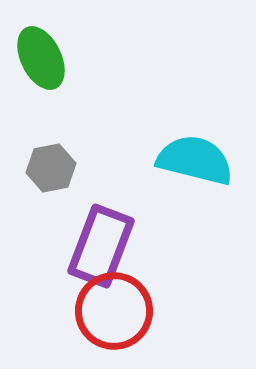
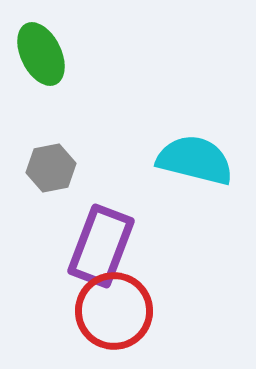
green ellipse: moved 4 px up
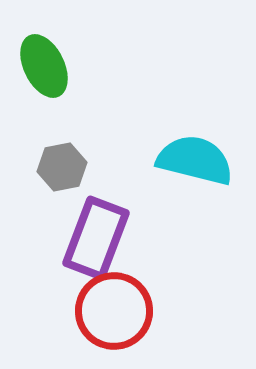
green ellipse: moved 3 px right, 12 px down
gray hexagon: moved 11 px right, 1 px up
purple rectangle: moved 5 px left, 8 px up
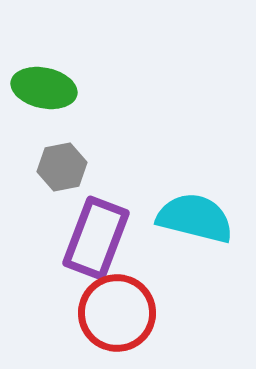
green ellipse: moved 22 px down; rotated 52 degrees counterclockwise
cyan semicircle: moved 58 px down
red circle: moved 3 px right, 2 px down
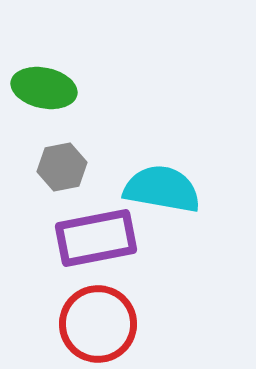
cyan semicircle: moved 33 px left, 29 px up; rotated 4 degrees counterclockwise
purple rectangle: rotated 58 degrees clockwise
red circle: moved 19 px left, 11 px down
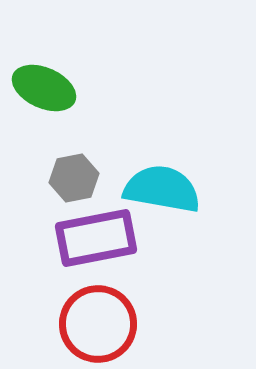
green ellipse: rotated 12 degrees clockwise
gray hexagon: moved 12 px right, 11 px down
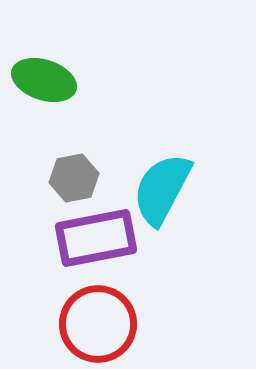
green ellipse: moved 8 px up; rotated 6 degrees counterclockwise
cyan semicircle: rotated 72 degrees counterclockwise
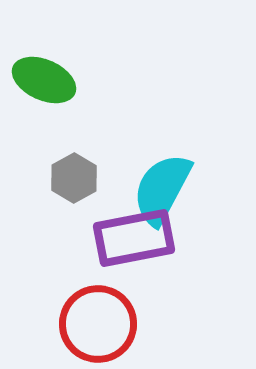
green ellipse: rotated 6 degrees clockwise
gray hexagon: rotated 18 degrees counterclockwise
purple rectangle: moved 38 px right
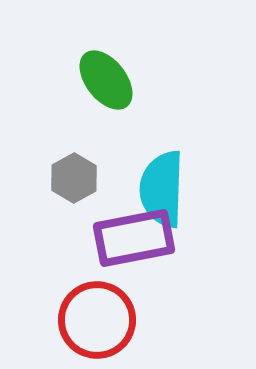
green ellipse: moved 62 px right; rotated 28 degrees clockwise
cyan semicircle: rotated 26 degrees counterclockwise
red circle: moved 1 px left, 4 px up
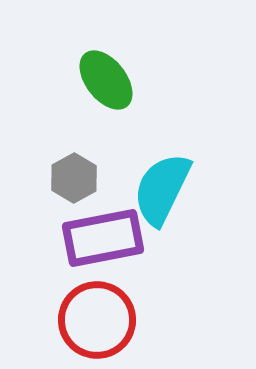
cyan semicircle: rotated 24 degrees clockwise
purple rectangle: moved 31 px left
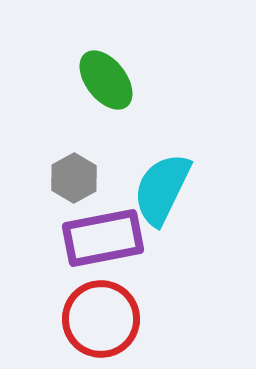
red circle: moved 4 px right, 1 px up
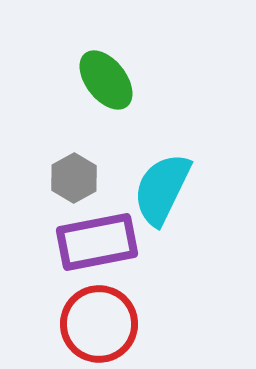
purple rectangle: moved 6 px left, 4 px down
red circle: moved 2 px left, 5 px down
